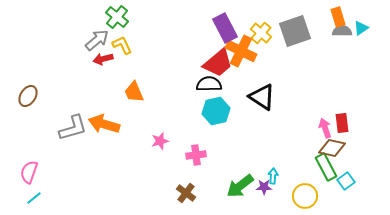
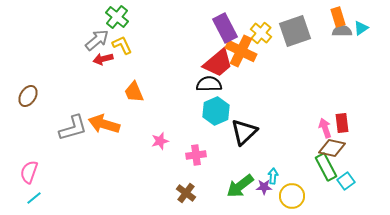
black triangle: moved 18 px left, 35 px down; rotated 44 degrees clockwise
cyan hexagon: rotated 12 degrees counterclockwise
yellow circle: moved 13 px left
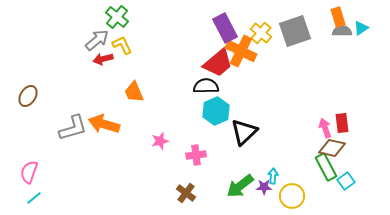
black semicircle: moved 3 px left, 2 px down
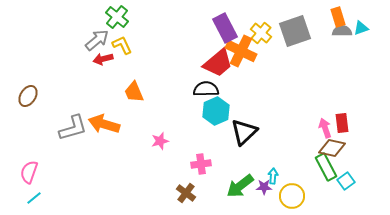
cyan triangle: rotated 14 degrees clockwise
black semicircle: moved 3 px down
pink cross: moved 5 px right, 9 px down
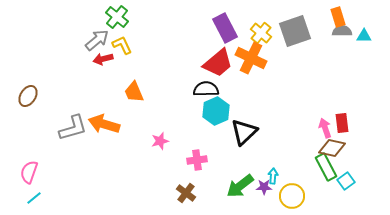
cyan triangle: moved 3 px right, 8 px down; rotated 21 degrees clockwise
orange cross: moved 10 px right, 7 px down
pink cross: moved 4 px left, 4 px up
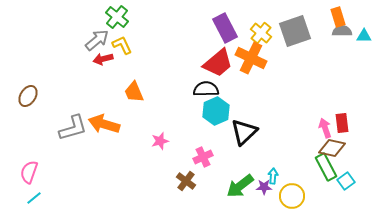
pink cross: moved 6 px right, 3 px up; rotated 18 degrees counterclockwise
brown cross: moved 12 px up
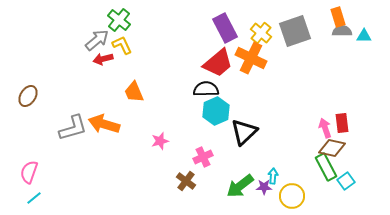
green cross: moved 2 px right, 3 px down
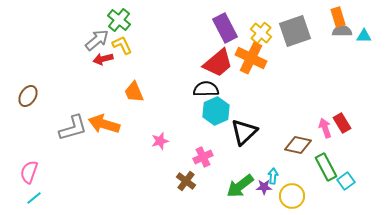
red rectangle: rotated 24 degrees counterclockwise
brown diamond: moved 34 px left, 3 px up
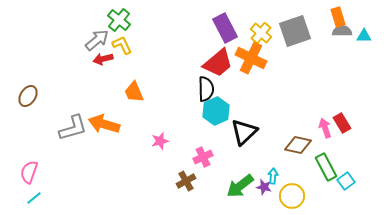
black semicircle: rotated 90 degrees clockwise
brown cross: rotated 24 degrees clockwise
purple star: rotated 14 degrees clockwise
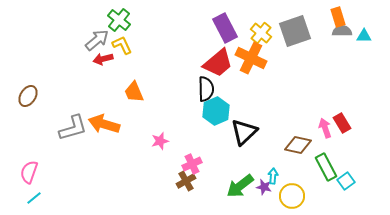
pink cross: moved 11 px left, 7 px down
